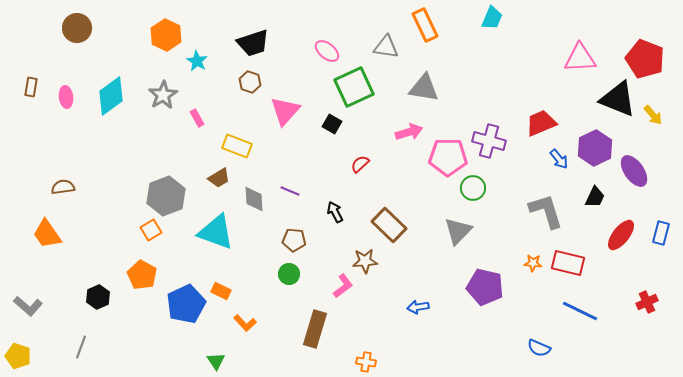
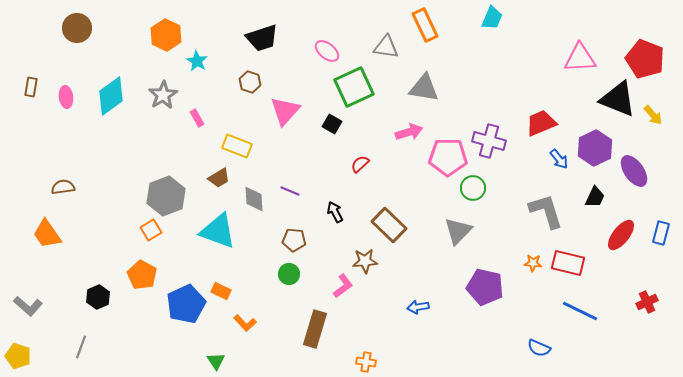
black trapezoid at (253, 43): moved 9 px right, 5 px up
cyan triangle at (216, 232): moved 2 px right, 1 px up
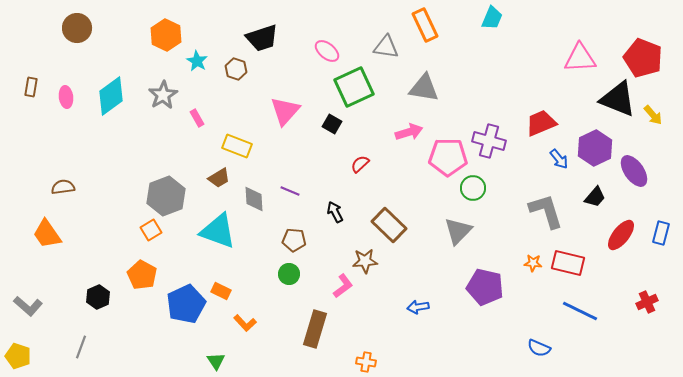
red pentagon at (645, 59): moved 2 px left, 1 px up
brown hexagon at (250, 82): moved 14 px left, 13 px up
black trapezoid at (595, 197): rotated 15 degrees clockwise
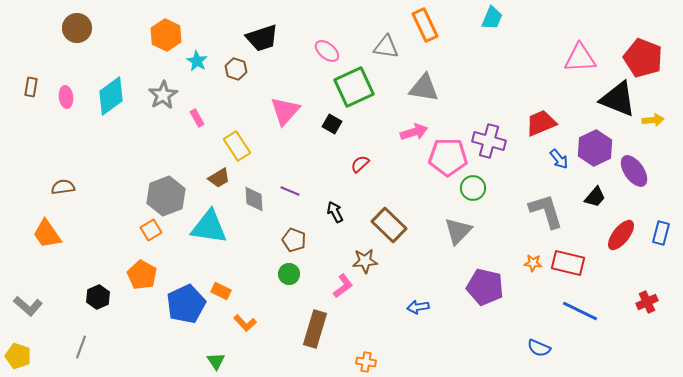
yellow arrow at (653, 115): moved 5 px down; rotated 55 degrees counterclockwise
pink arrow at (409, 132): moved 5 px right
yellow rectangle at (237, 146): rotated 36 degrees clockwise
cyan triangle at (218, 231): moved 9 px left, 4 px up; rotated 12 degrees counterclockwise
brown pentagon at (294, 240): rotated 15 degrees clockwise
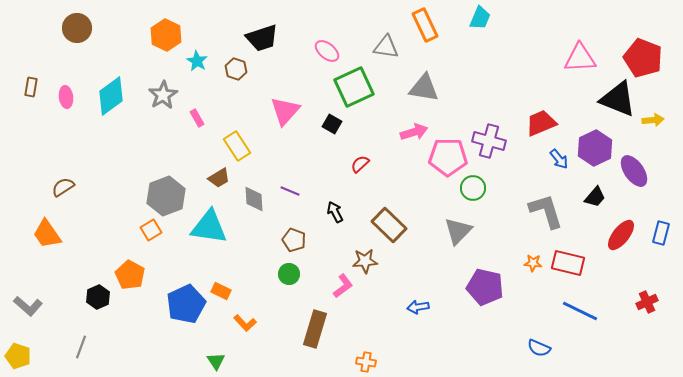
cyan trapezoid at (492, 18): moved 12 px left
brown semicircle at (63, 187): rotated 25 degrees counterclockwise
orange pentagon at (142, 275): moved 12 px left
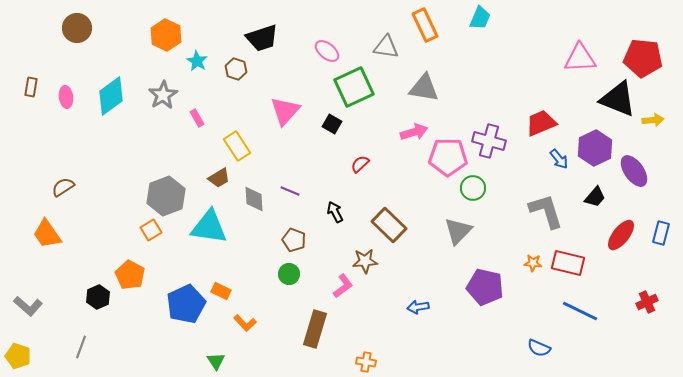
red pentagon at (643, 58): rotated 15 degrees counterclockwise
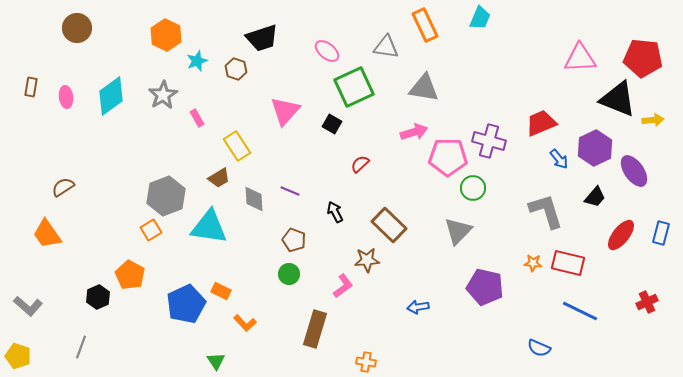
cyan star at (197, 61): rotated 20 degrees clockwise
brown star at (365, 261): moved 2 px right, 1 px up
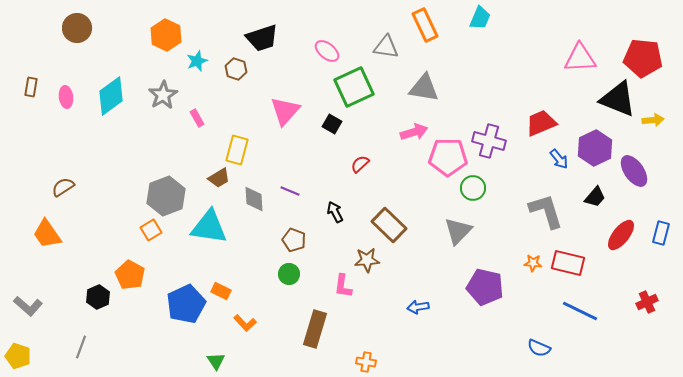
yellow rectangle at (237, 146): moved 4 px down; rotated 48 degrees clockwise
pink L-shape at (343, 286): rotated 135 degrees clockwise
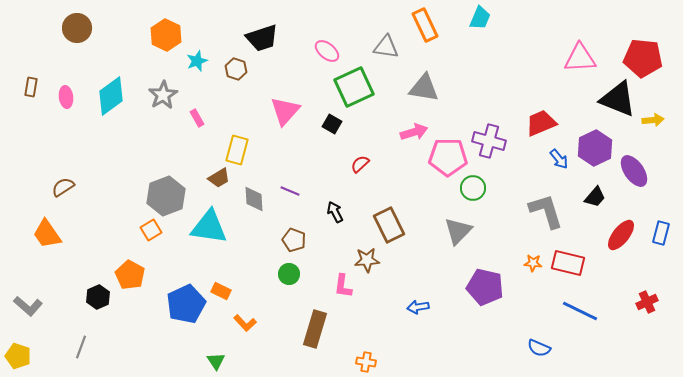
brown rectangle at (389, 225): rotated 20 degrees clockwise
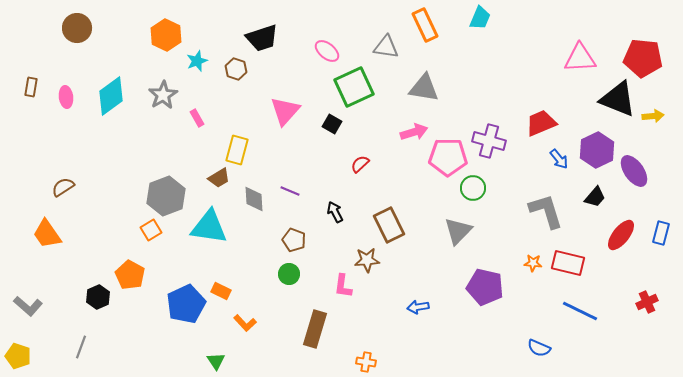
yellow arrow at (653, 120): moved 4 px up
purple hexagon at (595, 148): moved 2 px right, 2 px down
